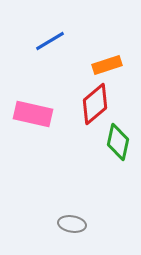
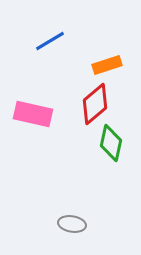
green diamond: moved 7 px left, 1 px down
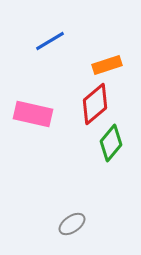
green diamond: rotated 27 degrees clockwise
gray ellipse: rotated 44 degrees counterclockwise
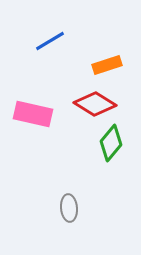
red diamond: rotated 72 degrees clockwise
gray ellipse: moved 3 px left, 16 px up; rotated 60 degrees counterclockwise
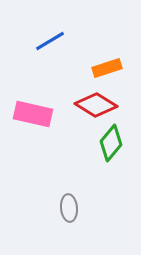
orange rectangle: moved 3 px down
red diamond: moved 1 px right, 1 px down
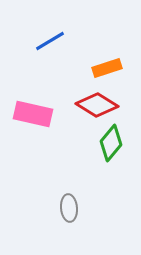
red diamond: moved 1 px right
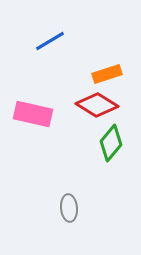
orange rectangle: moved 6 px down
